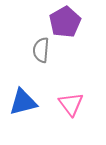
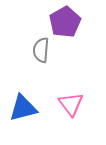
blue triangle: moved 6 px down
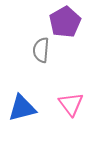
blue triangle: moved 1 px left
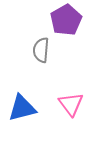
purple pentagon: moved 1 px right, 2 px up
